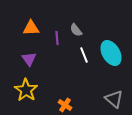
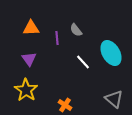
white line: moved 1 px left, 7 px down; rotated 21 degrees counterclockwise
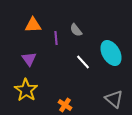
orange triangle: moved 2 px right, 3 px up
purple line: moved 1 px left
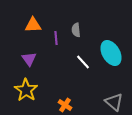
gray semicircle: rotated 32 degrees clockwise
gray triangle: moved 3 px down
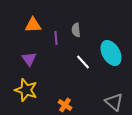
yellow star: rotated 15 degrees counterclockwise
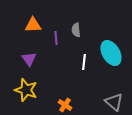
white line: moved 1 px right; rotated 49 degrees clockwise
